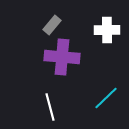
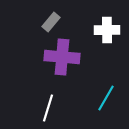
gray rectangle: moved 1 px left, 3 px up
cyan line: rotated 16 degrees counterclockwise
white line: moved 2 px left, 1 px down; rotated 32 degrees clockwise
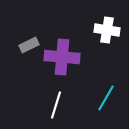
gray rectangle: moved 22 px left, 23 px down; rotated 24 degrees clockwise
white cross: rotated 10 degrees clockwise
white line: moved 8 px right, 3 px up
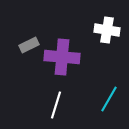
cyan line: moved 3 px right, 1 px down
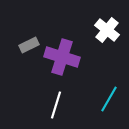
white cross: rotated 30 degrees clockwise
purple cross: rotated 12 degrees clockwise
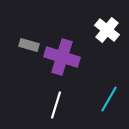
gray rectangle: rotated 42 degrees clockwise
